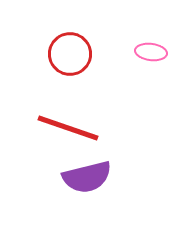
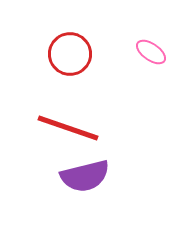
pink ellipse: rotated 28 degrees clockwise
purple semicircle: moved 2 px left, 1 px up
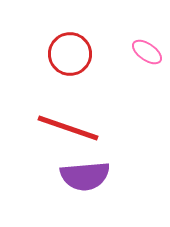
pink ellipse: moved 4 px left
purple semicircle: rotated 9 degrees clockwise
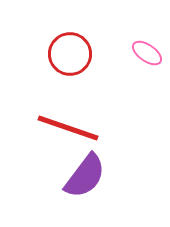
pink ellipse: moved 1 px down
purple semicircle: rotated 48 degrees counterclockwise
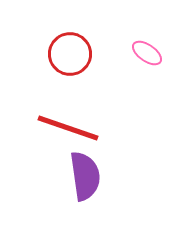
purple semicircle: rotated 45 degrees counterclockwise
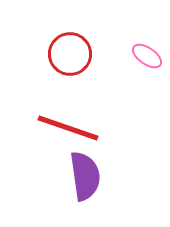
pink ellipse: moved 3 px down
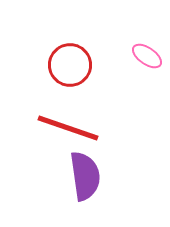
red circle: moved 11 px down
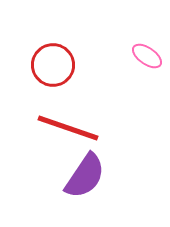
red circle: moved 17 px left
purple semicircle: rotated 42 degrees clockwise
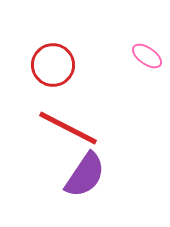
red line: rotated 8 degrees clockwise
purple semicircle: moved 1 px up
